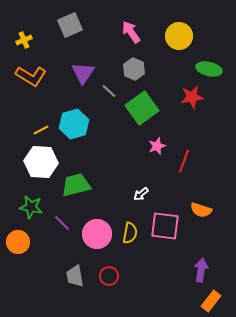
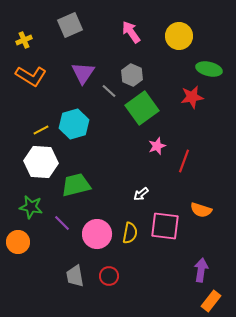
gray hexagon: moved 2 px left, 6 px down
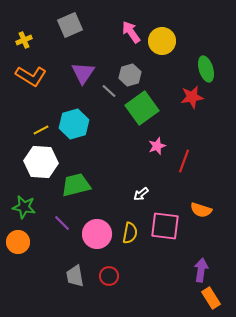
yellow circle: moved 17 px left, 5 px down
green ellipse: moved 3 px left; rotated 60 degrees clockwise
gray hexagon: moved 2 px left; rotated 20 degrees clockwise
green star: moved 7 px left
orange rectangle: moved 3 px up; rotated 70 degrees counterclockwise
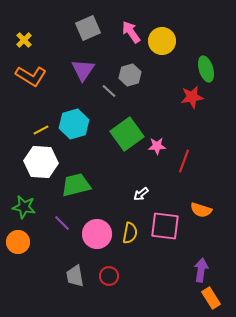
gray square: moved 18 px right, 3 px down
yellow cross: rotated 21 degrees counterclockwise
purple triangle: moved 3 px up
green square: moved 15 px left, 26 px down
pink star: rotated 18 degrees clockwise
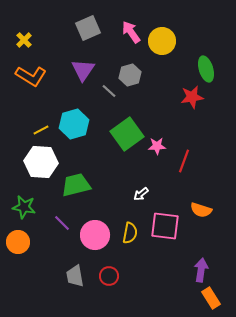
pink circle: moved 2 px left, 1 px down
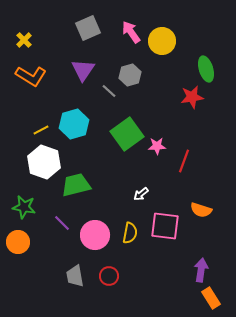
white hexagon: moved 3 px right; rotated 16 degrees clockwise
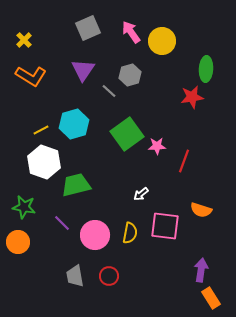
green ellipse: rotated 20 degrees clockwise
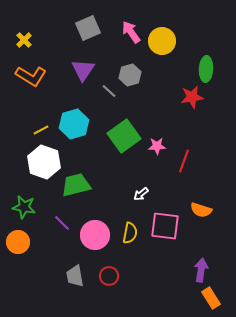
green square: moved 3 px left, 2 px down
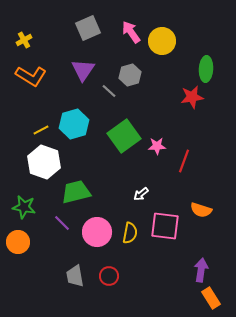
yellow cross: rotated 14 degrees clockwise
green trapezoid: moved 7 px down
pink circle: moved 2 px right, 3 px up
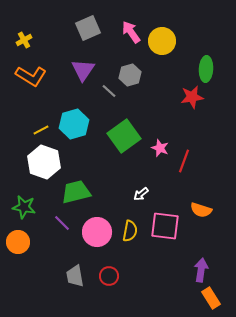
pink star: moved 3 px right, 2 px down; rotated 24 degrees clockwise
yellow semicircle: moved 2 px up
